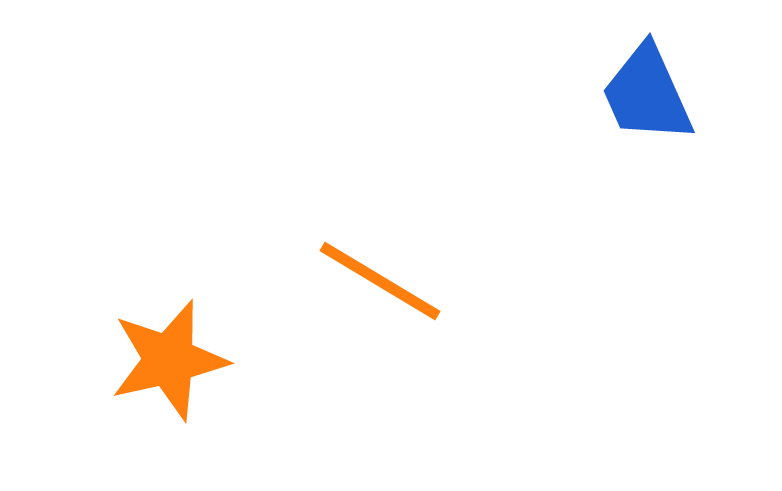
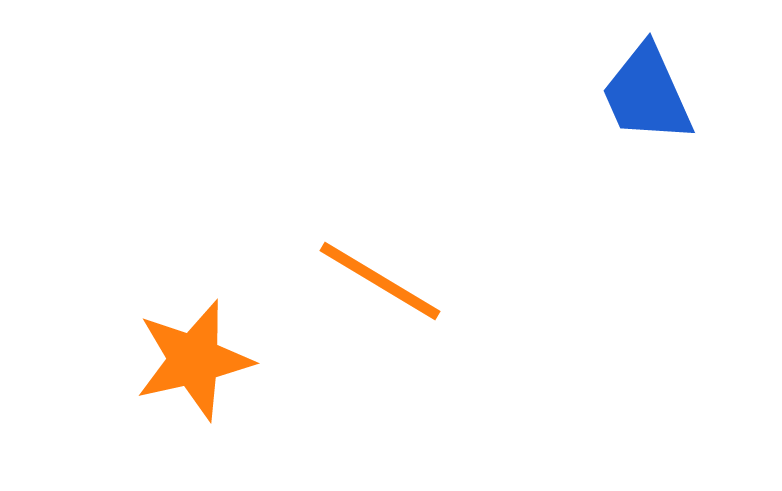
orange star: moved 25 px right
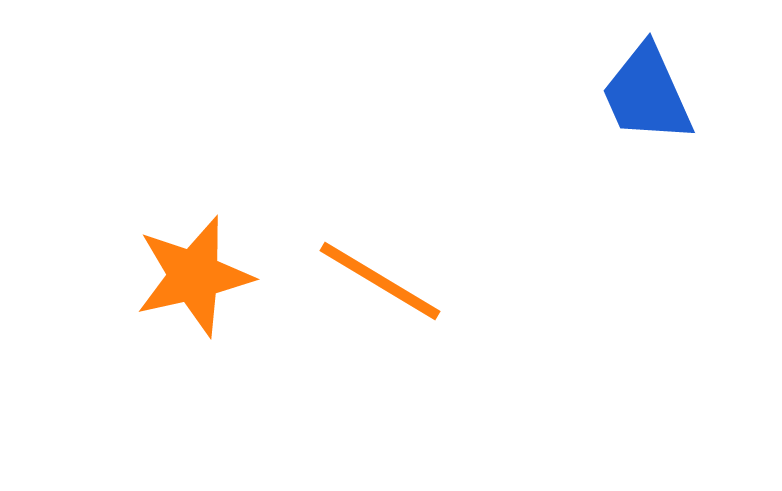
orange star: moved 84 px up
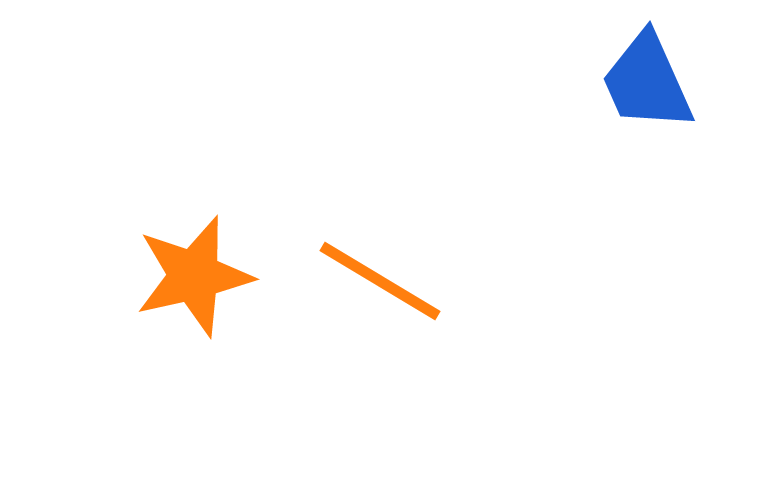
blue trapezoid: moved 12 px up
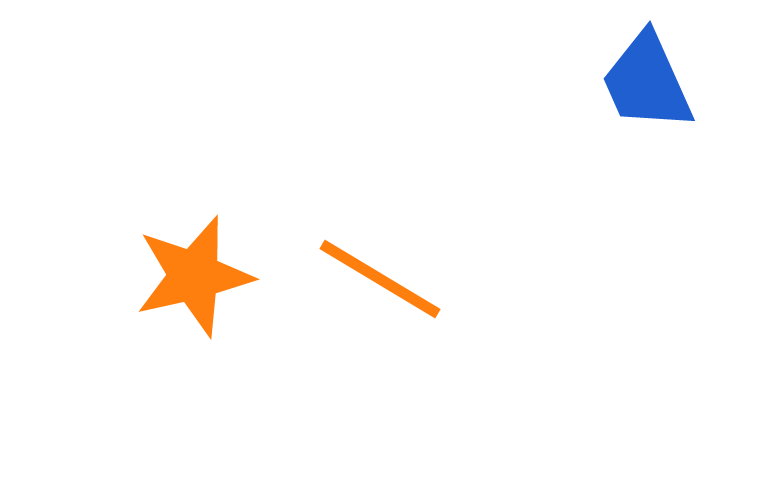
orange line: moved 2 px up
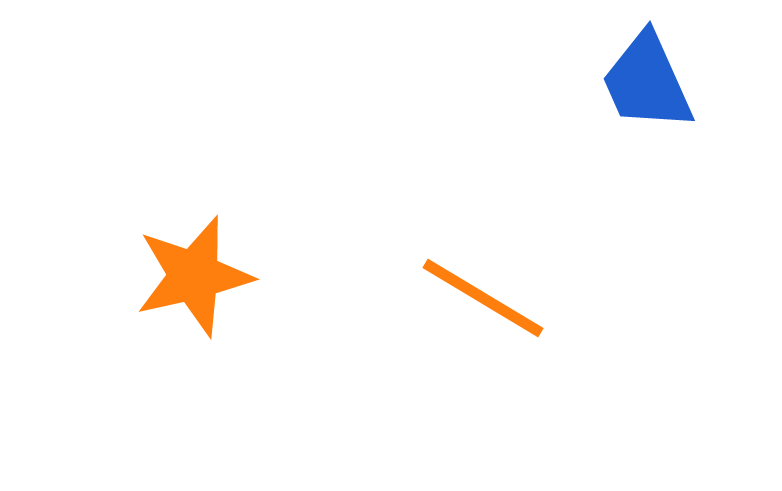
orange line: moved 103 px right, 19 px down
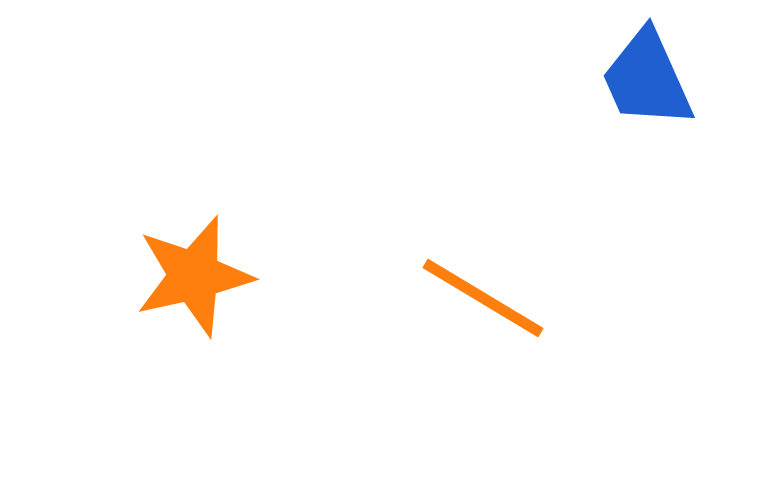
blue trapezoid: moved 3 px up
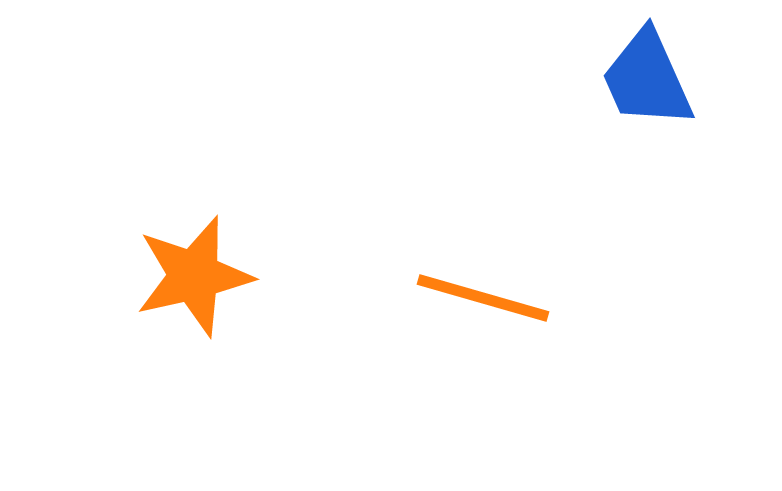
orange line: rotated 15 degrees counterclockwise
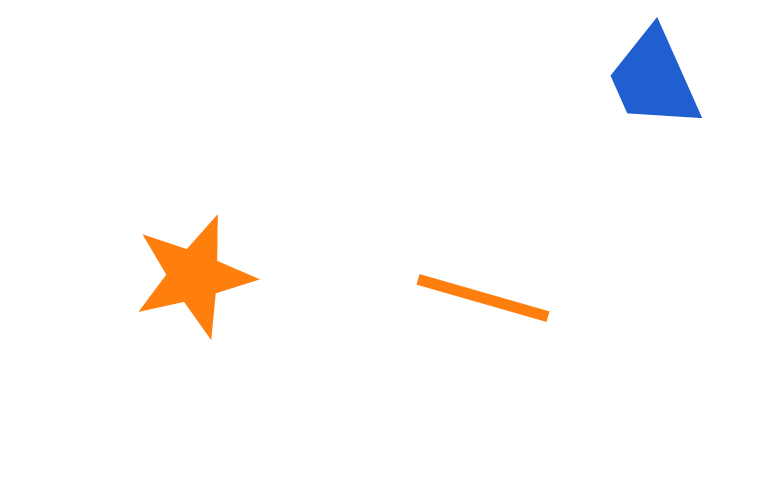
blue trapezoid: moved 7 px right
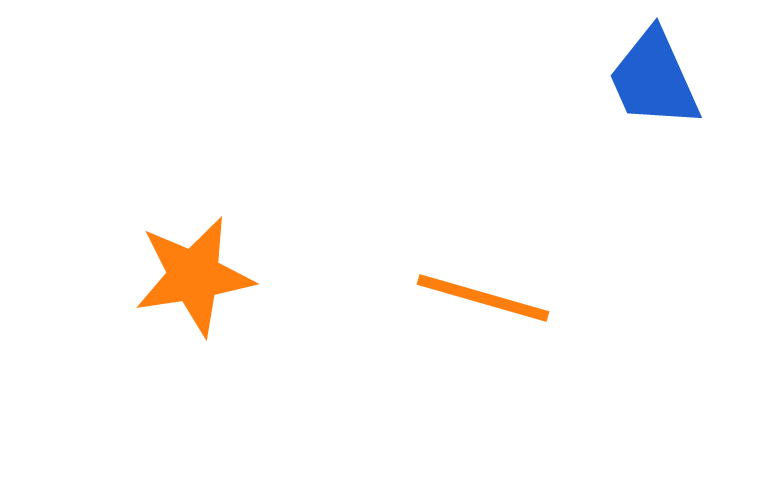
orange star: rotated 4 degrees clockwise
